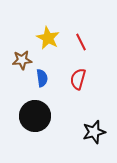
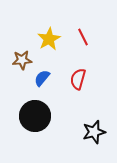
yellow star: moved 1 px right, 1 px down; rotated 15 degrees clockwise
red line: moved 2 px right, 5 px up
blue semicircle: rotated 132 degrees counterclockwise
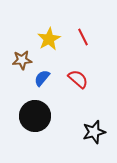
red semicircle: rotated 115 degrees clockwise
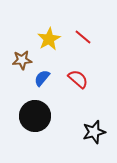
red line: rotated 24 degrees counterclockwise
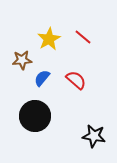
red semicircle: moved 2 px left, 1 px down
black star: moved 4 px down; rotated 25 degrees clockwise
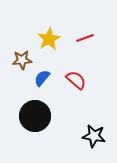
red line: moved 2 px right, 1 px down; rotated 60 degrees counterclockwise
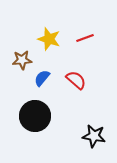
yellow star: rotated 25 degrees counterclockwise
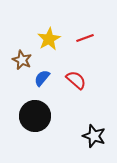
yellow star: rotated 25 degrees clockwise
brown star: rotated 30 degrees clockwise
black star: rotated 10 degrees clockwise
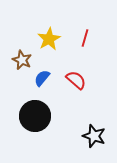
red line: rotated 54 degrees counterclockwise
